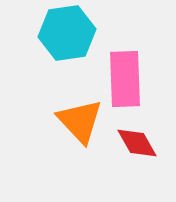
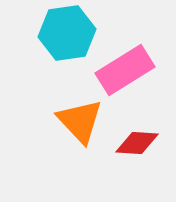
pink rectangle: moved 9 px up; rotated 60 degrees clockwise
red diamond: rotated 57 degrees counterclockwise
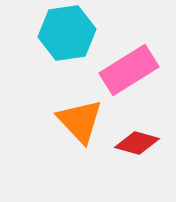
pink rectangle: moved 4 px right
red diamond: rotated 12 degrees clockwise
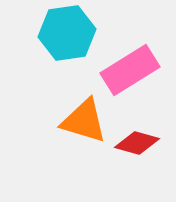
pink rectangle: moved 1 px right
orange triangle: moved 4 px right; rotated 30 degrees counterclockwise
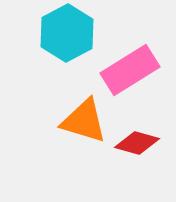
cyan hexagon: rotated 20 degrees counterclockwise
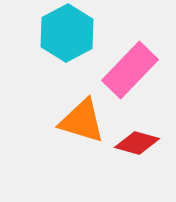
pink rectangle: rotated 14 degrees counterclockwise
orange triangle: moved 2 px left
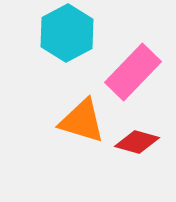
pink rectangle: moved 3 px right, 2 px down
red diamond: moved 1 px up
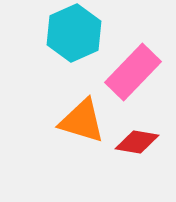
cyan hexagon: moved 7 px right; rotated 4 degrees clockwise
red diamond: rotated 6 degrees counterclockwise
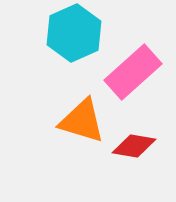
pink rectangle: rotated 4 degrees clockwise
red diamond: moved 3 px left, 4 px down
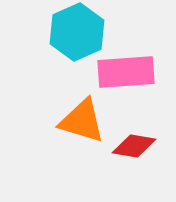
cyan hexagon: moved 3 px right, 1 px up
pink rectangle: moved 7 px left; rotated 38 degrees clockwise
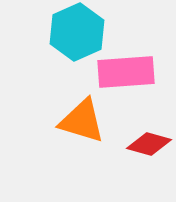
red diamond: moved 15 px right, 2 px up; rotated 6 degrees clockwise
